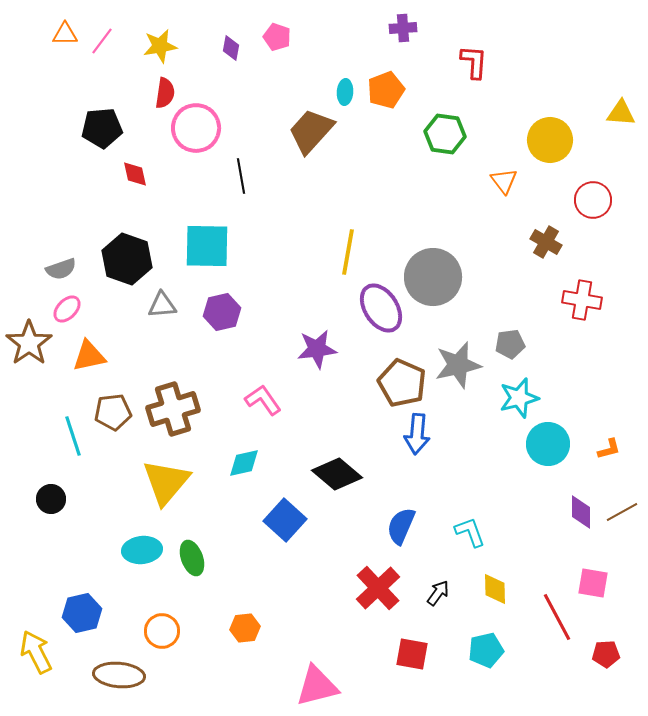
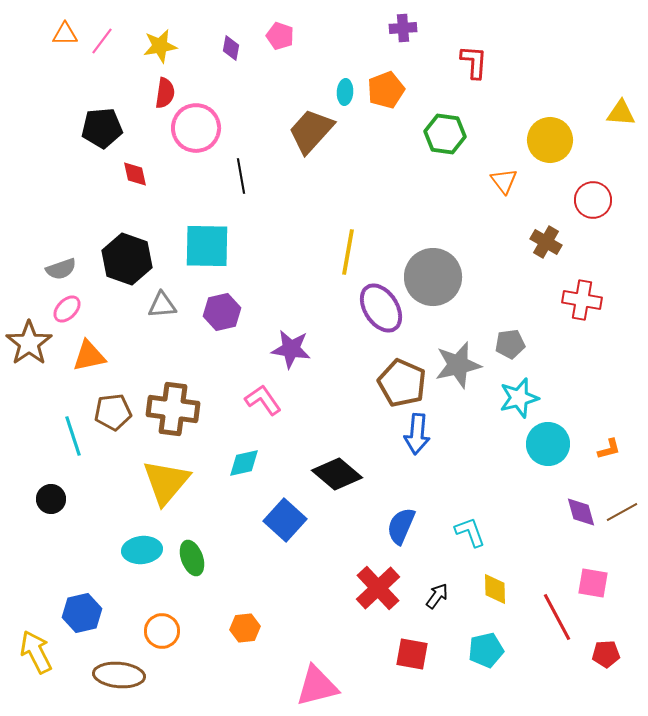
pink pentagon at (277, 37): moved 3 px right, 1 px up
purple star at (317, 349): moved 26 px left; rotated 15 degrees clockwise
brown cross at (173, 409): rotated 24 degrees clockwise
purple diamond at (581, 512): rotated 16 degrees counterclockwise
black arrow at (438, 593): moved 1 px left, 3 px down
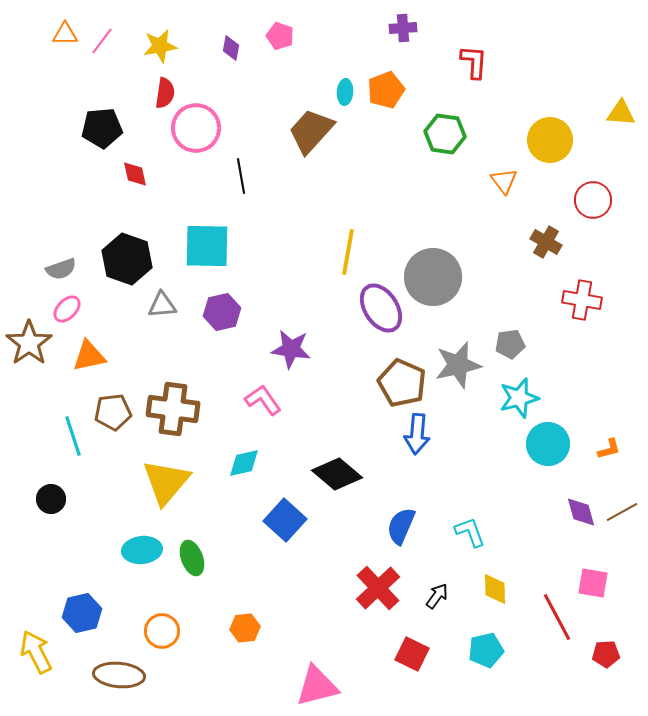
red square at (412, 654): rotated 16 degrees clockwise
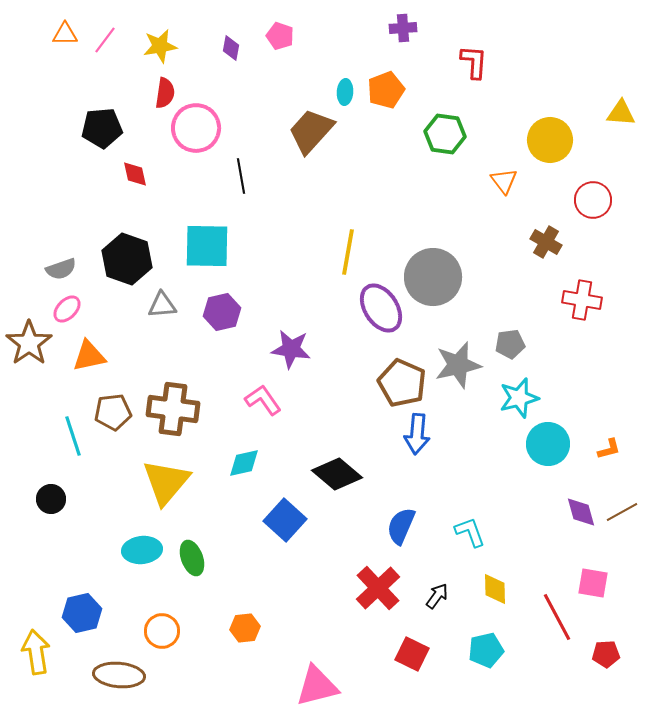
pink line at (102, 41): moved 3 px right, 1 px up
yellow arrow at (36, 652): rotated 18 degrees clockwise
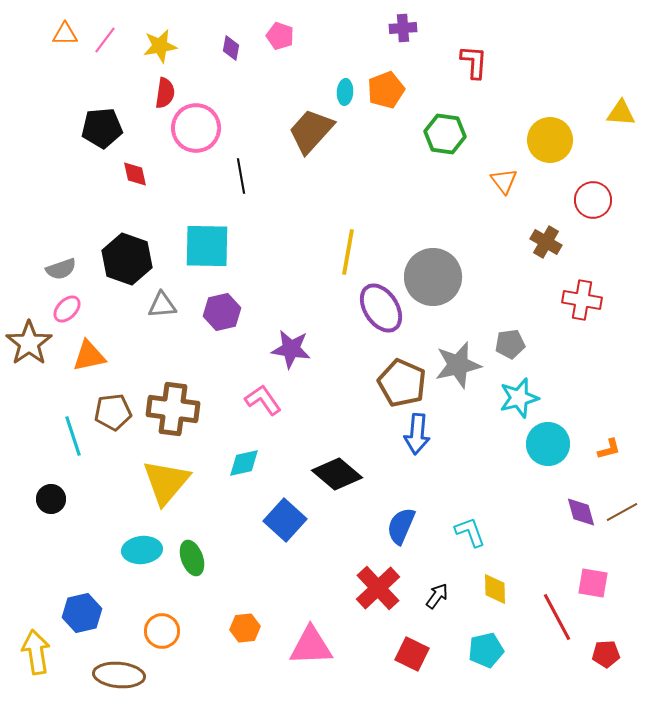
pink triangle at (317, 686): moved 6 px left, 40 px up; rotated 12 degrees clockwise
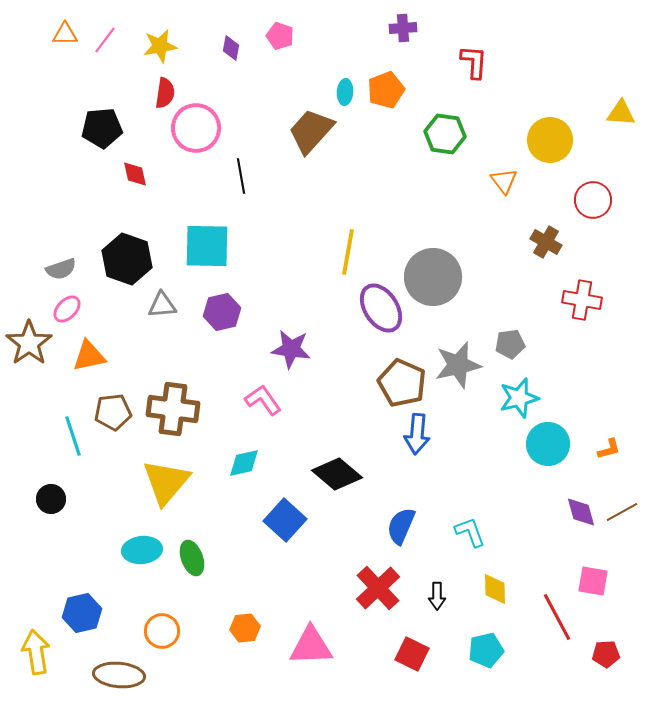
pink square at (593, 583): moved 2 px up
black arrow at (437, 596): rotated 144 degrees clockwise
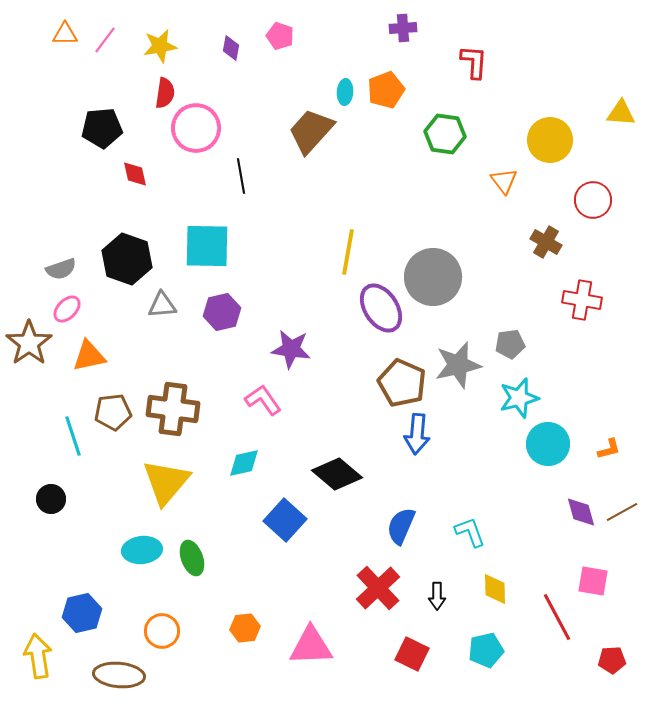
yellow arrow at (36, 652): moved 2 px right, 4 px down
red pentagon at (606, 654): moved 6 px right, 6 px down
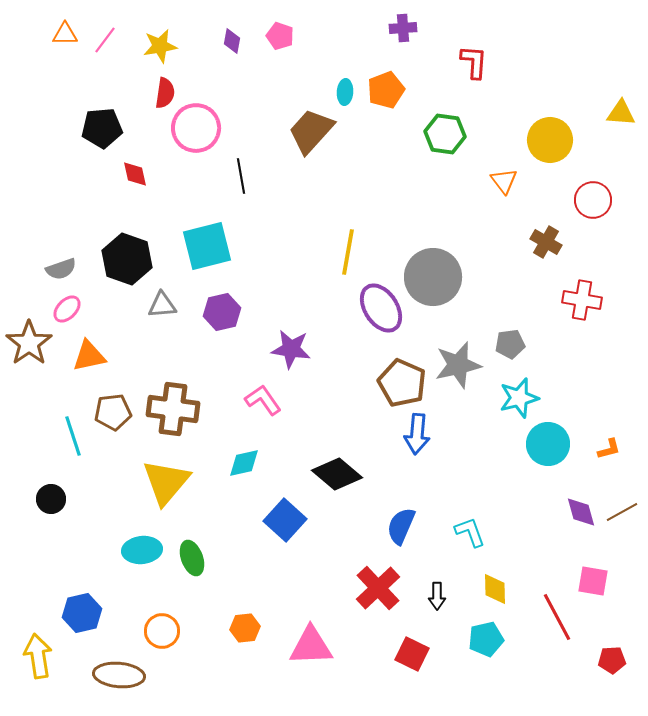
purple diamond at (231, 48): moved 1 px right, 7 px up
cyan square at (207, 246): rotated 15 degrees counterclockwise
cyan pentagon at (486, 650): moved 11 px up
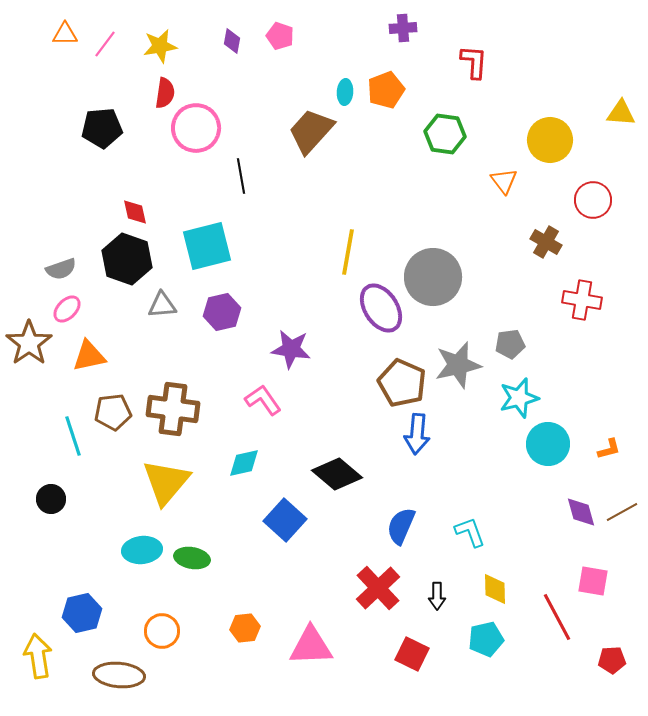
pink line at (105, 40): moved 4 px down
red diamond at (135, 174): moved 38 px down
green ellipse at (192, 558): rotated 60 degrees counterclockwise
